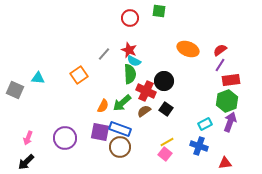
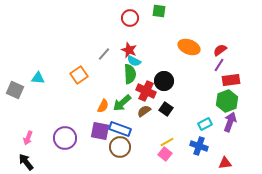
orange ellipse: moved 1 px right, 2 px up
purple line: moved 1 px left
purple square: moved 1 px up
black arrow: rotated 96 degrees clockwise
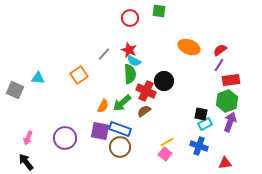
black square: moved 35 px right, 5 px down; rotated 24 degrees counterclockwise
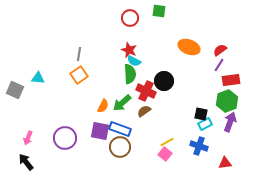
gray line: moved 25 px left; rotated 32 degrees counterclockwise
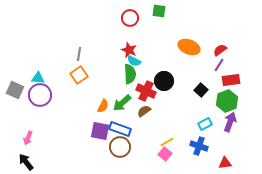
black square: moved 24 px up; rotated 32 degrees clockwise
purple circle: moved 25 px left, 43 px up
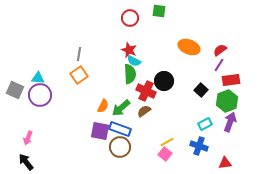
green arrow: moved 1 px left, 5 px down
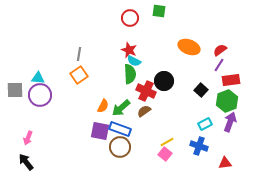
gray square: rotated 24 degrees counterclockwise
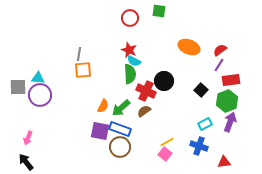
orange square: moved 4 px right, 5 px up; rotated 30 degrees clockwise
gray square: moved 3 px right, 3 px up
red triangle: moved 1 px left, 1 px up
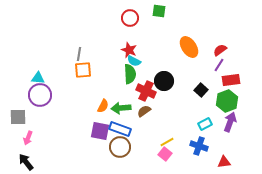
orange ellipse: rotated 35 degrees clockwise
gray square: moved 30 px down
green arrow: rotated 36 degrees clockwise
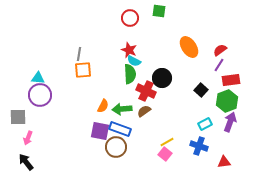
black circle: moved 2 px left, 3 px up
green arrow: moved 1 px right, 1 px down
brown circle: moved 4 px left
